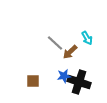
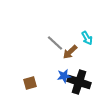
brown square: moved 3 px left, 2 px down; rotated 16 degrees counterclockwise
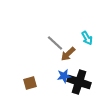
brown arrow: moved 2 px left, 2 px down
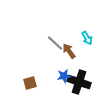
brown arrow: moved 1 px right, 3 px up; rotated 98 degrees clockwise
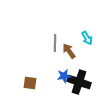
gray line: rotated 48 degrees clockwise
brown square: rotated 24 degrees clockwise
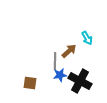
gray line: moved 18 px down
brown arrow: rotated 84 degrees clockwise
blue star: moved 4 px left, 1 px up
black cross: moved 1 px right, 1 px up; rotated 10 degrees clockwise
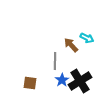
cyan arrow: rotated 32 degrees counterclockwise
brown arrow: moved 2 px right, 6 px up; rotated 91 degrees counterclockwise
blue star: moved 2 px right, 5 px down; rotated 24 degrees counterclockwise
black cross: rotated 30 degrees clockwise
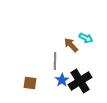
cyan arrow: moved 1 px left
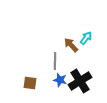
cyan arrow: rotated 80 degrees counterclockwise
blue star: moved 2 px left; rotated 24 degrees counterclockwise
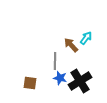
blue star: moved 2 px up
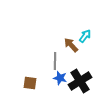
cyan arrow: moved 1 px left, 2 px up
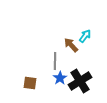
blue star: rotated 24 degrees clockwise
